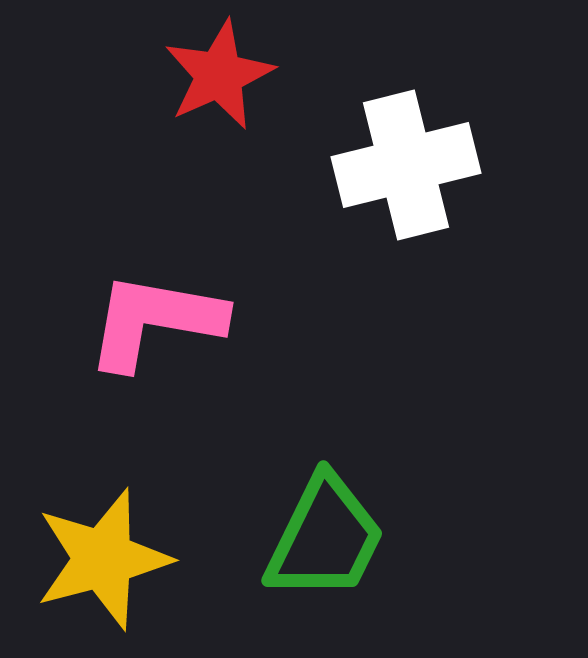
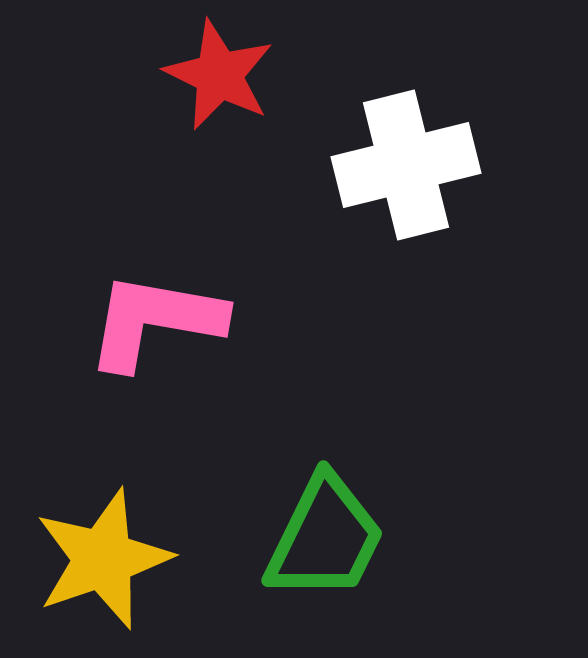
red star: rotated 22 degrees counterclockwise
yellow star: rotated 4 degrees counterclockwise
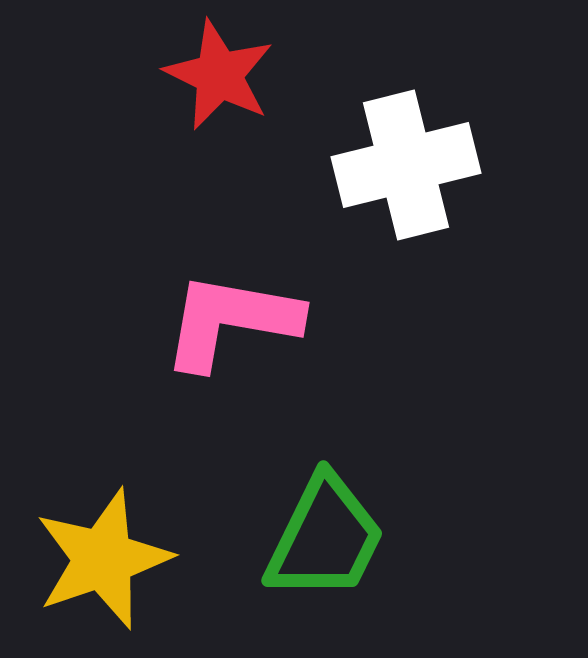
pink L-shape: moved 76 px right
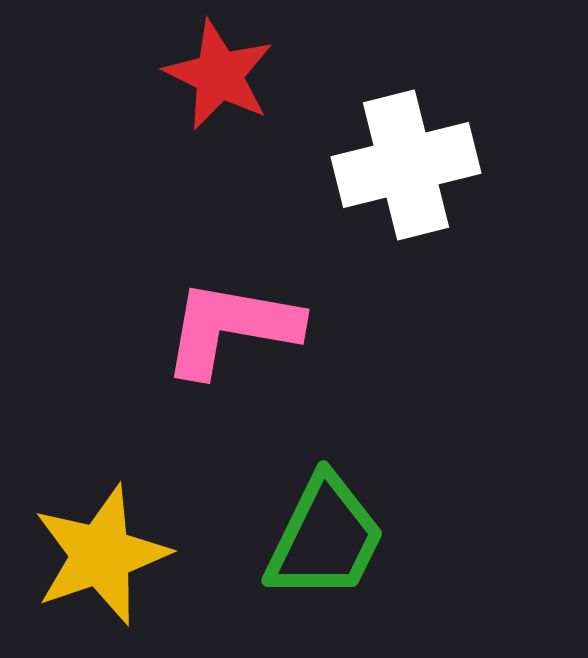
pink L-shape: moved 7 px down
yellow star: moved 2 px left, 4 px up
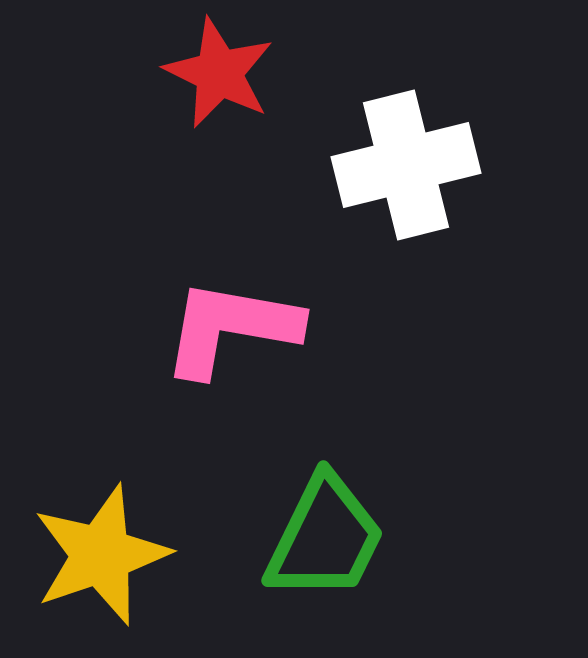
red star: moved 2 px up
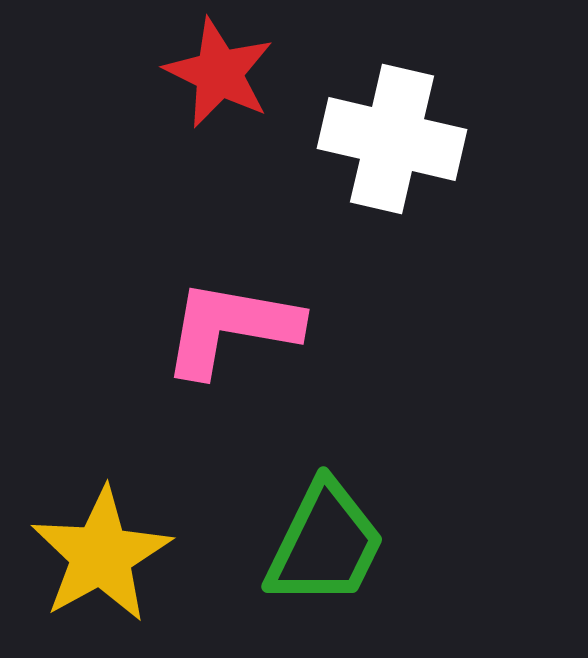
white cross: moved 14 px left, 26 px up; rotated 27 degrees clockwise
green trapezoid: moved 6 px down
yellow star: rotated 10 degrees counterclockwise
